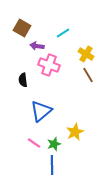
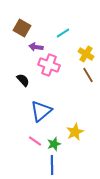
purple arrow: moved 1 px left, 1 px down
black semicircle: rotated 144 degrees clockwise
pink line: moved 1 px right, 2 px up
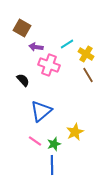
cyan line: moved 4 px right, 11 px down
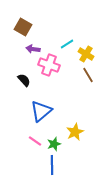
brown square: moved 1 px right, 1 px up
purple arrow: moved 3 px left, 2 px down
black semicircle: moved 1 px right
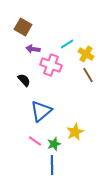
pink cross: moved 2 px right
